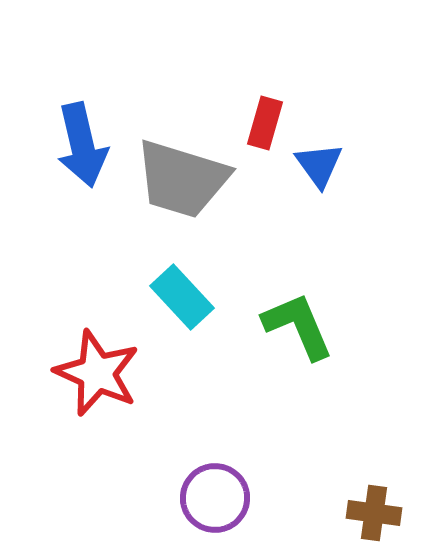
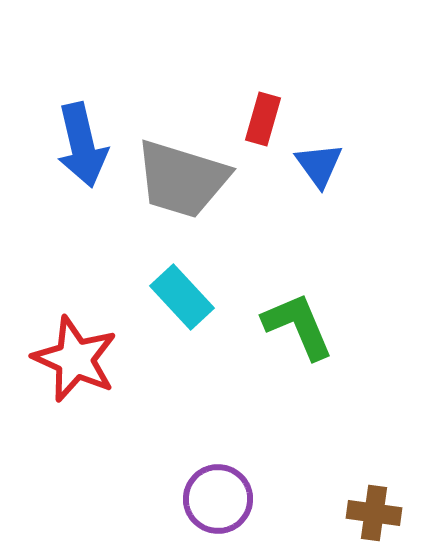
red rectangle: moved 2 px left, 4 px up
red star: moved 22 px left, 14 px up
purple circle: moved 3 px right, 1 px down
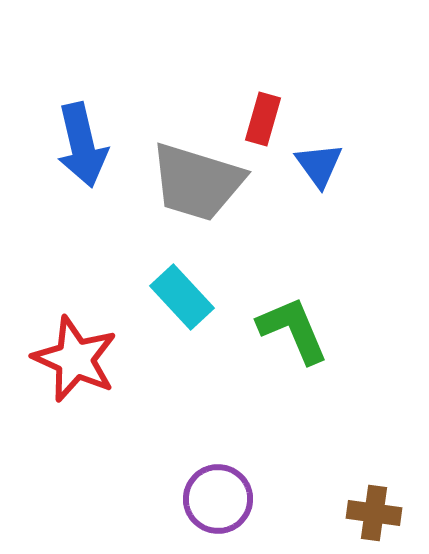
gray trapezoid: moved 15 px right, 3 px down
green L-shape: moved 5 px left, 4 px down
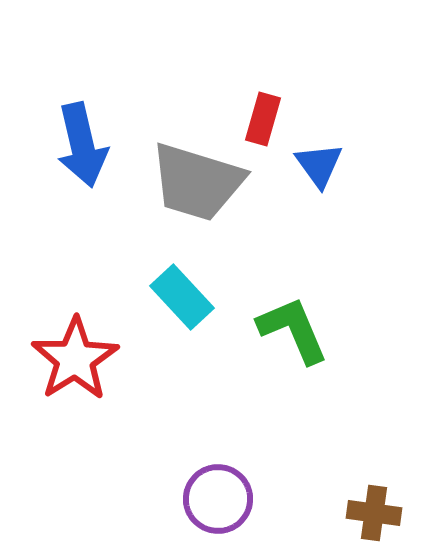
red star: rotated 16 degrees clockwise
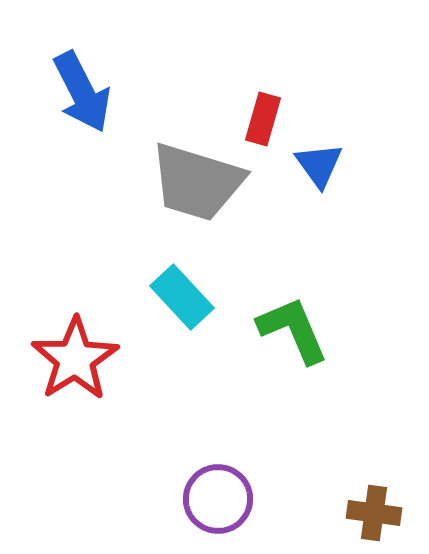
blue arrow: moved 53 px up; rotated 14 degrees counterclockwise
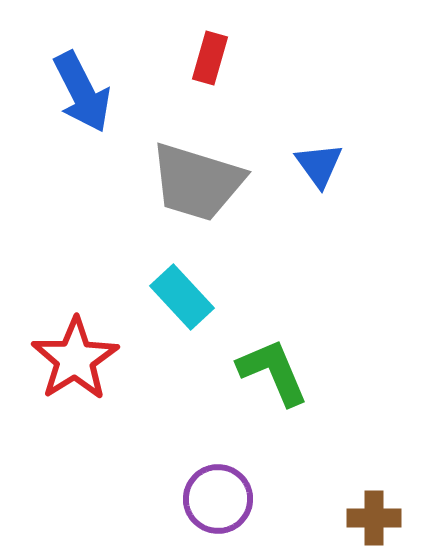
red rectangle: moved 53 px left, 61 px up
green L-shape: moved 20 px left, 42 px down
brown cross: moved 5 px down; rotated 8 degrees counterclockwise
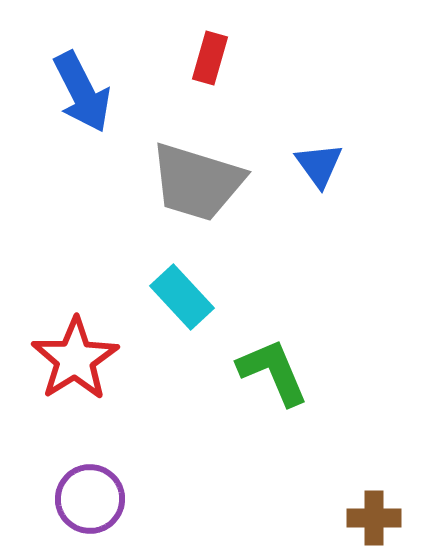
purple circle: moved 128 px left
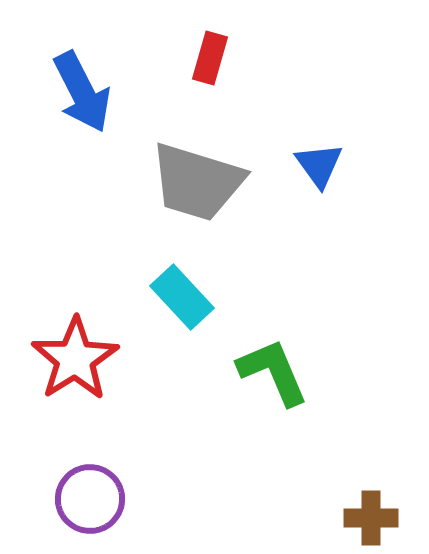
brown cross: moved 3 px left
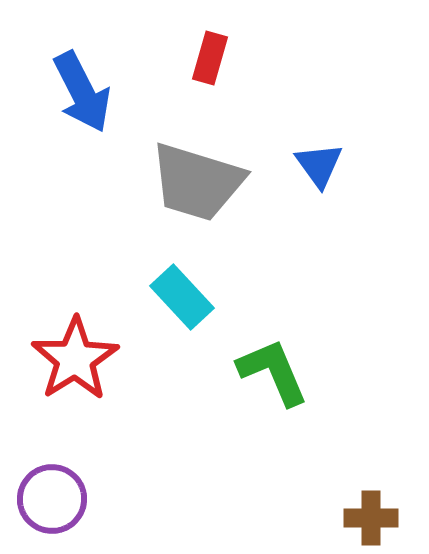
purple circle: moved 38 px left
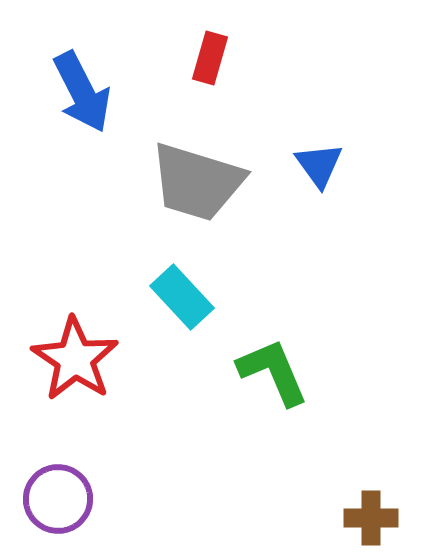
red star: rotated 6 degrees counterclockwise
purple circle: moved 6 px right
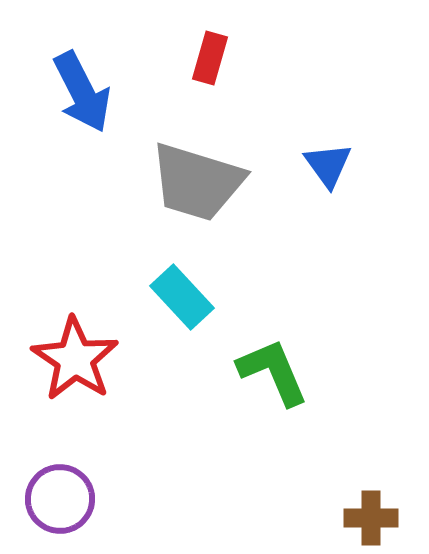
blue triangle: moved 9 px right
purple circle: moved 2 px right
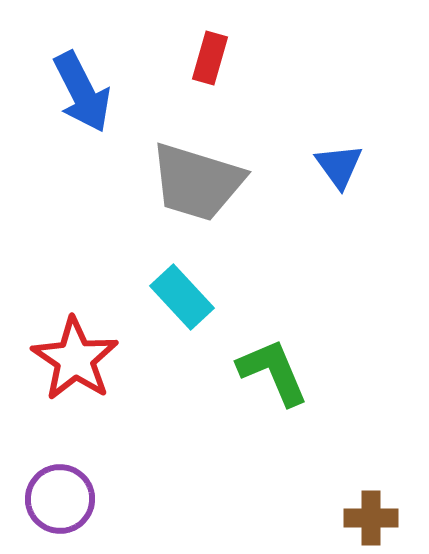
blue triangle: moved 11 px right, 1 px down
